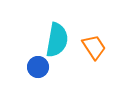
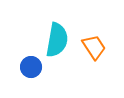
blue circle: moved 7 px left
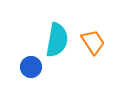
orange trapezoid: moved 1 px left, 5 px up
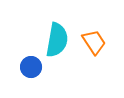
orange trapezoid: moved 1 px right
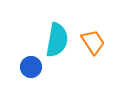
orange trapezoid: moved 1 px left
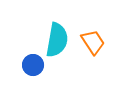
blue circle: moved 2 px right, 2 px up
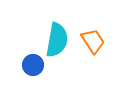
orange trapezoid: moved 1 px up
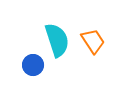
cyan semicircle: rotated 28 degrees counterclockwise
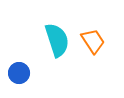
blue circle: moved 14 px left, 8 px down
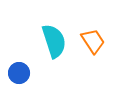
cyan semicircle: moved 3 px left, 1 px down
